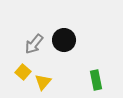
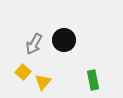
gray arrow: rotated 10 degrees counterclockwise
green rectangle: moved 3 px left
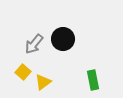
black circle: moved 1 px left, 1 px up
gray arrow: rotated 10 degrees clockwise
yellow triangle: rotated 12 degrees clockwise
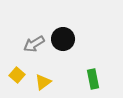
gray arrow: rotated 20 degrees clockwise
yellow square: moved 6 px left, 3 px down
green rectangle: moved 1 px up
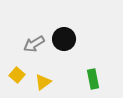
black circle: moved 1 px right
